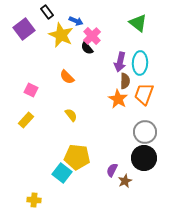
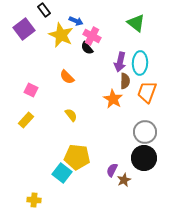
black rectangle: moved 3 px left, 2 px up
green triangle: moved 2 px left
pink cross: rotated 18 degrees counterclockwise
orange trapezoid: moved 3 px right, 2 px up
orange star: moved 5 px left
brown star: moved 1 px left, 1 px up
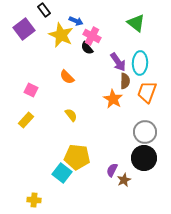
purple arrow: moved 2 px left; rotated 48 degrees counterclockwise
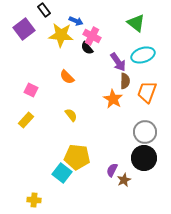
yellow star: rotated 20 degrees counterclockwise
cyan ellipse: moved 3 px right, 8 px up; rotated 70 degrees clockwise
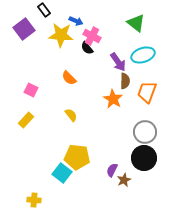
orange semicircle: moved 2 px right, 1 px down
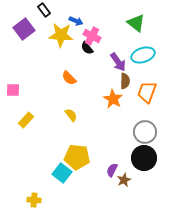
pink square: moved 18 px left; rotated 24 degrees counterclockwise
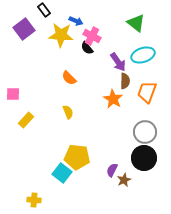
pink square: moved 4 px down
yellow semicircle: moved 3 px left, 3 px up; rotated 16 degrees clockwise
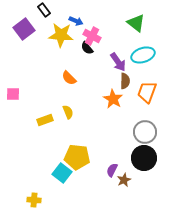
yellow rectangle: moved 19 px right; rotated 28 degrees clockwise
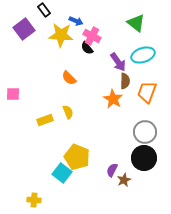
yellow pentagon: rotated 15 degrees clockwise
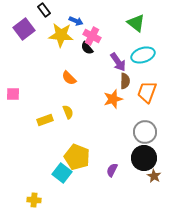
orange star: rotated 24 degrees clockwise
brown star: moved 30 px right, 4 px up; rotated 16 degrees counterclockwise
